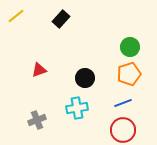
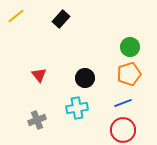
red triangle: moved 5 px down; rotated 49 degrees counterclockwise
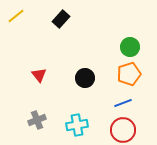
cyan cross: moved 17 px down
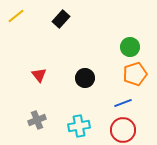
orange pentagon: moved 6 px right
cyan cross: moved 2 px right, 1 px down
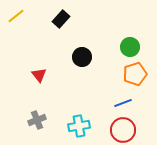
black circle: moved 3 px left, 21 px up
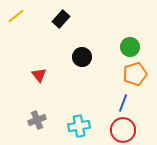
blue line: rotated 48 degrees counterclockwise
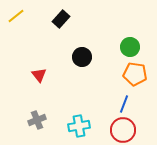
orange pentagon: rotated 25 degrees clockwise
blue line: moved 1 px right, 1 px down
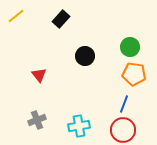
black circle: moved 3 px right, 1 px up
orange pentagon: moved 1 px left
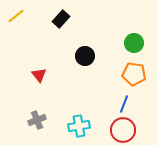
green circle: moved 4 px right, 4 px up
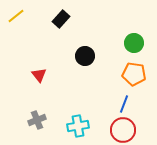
cyan cross: moved 1 px left
